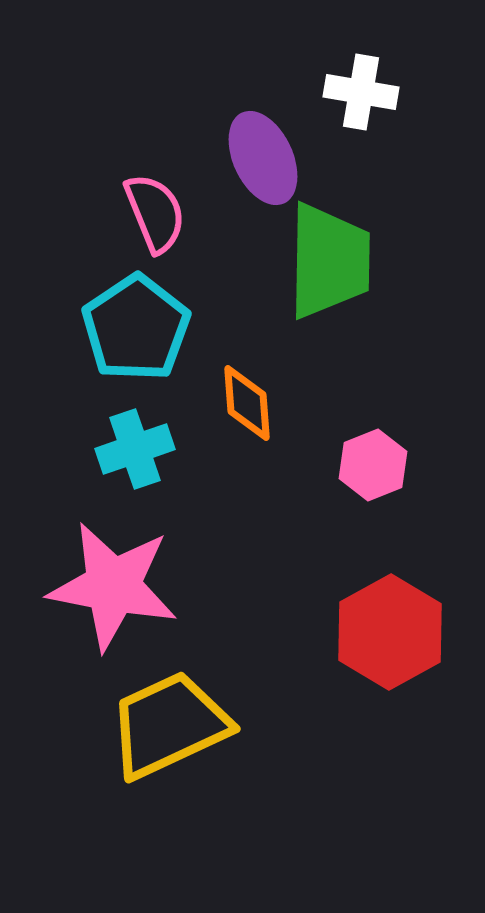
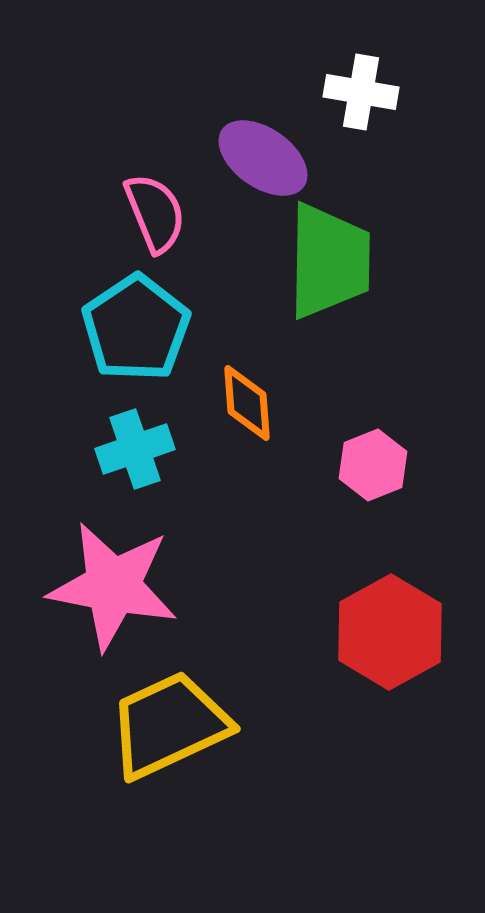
purple ellipse: rotated 30 degrees counterclockwise
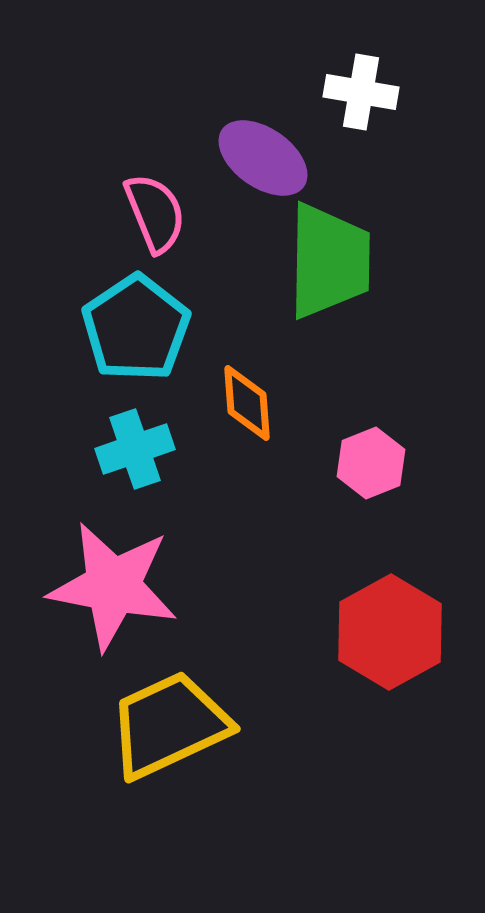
pink hexagon: moved 2 px left, 2 px up
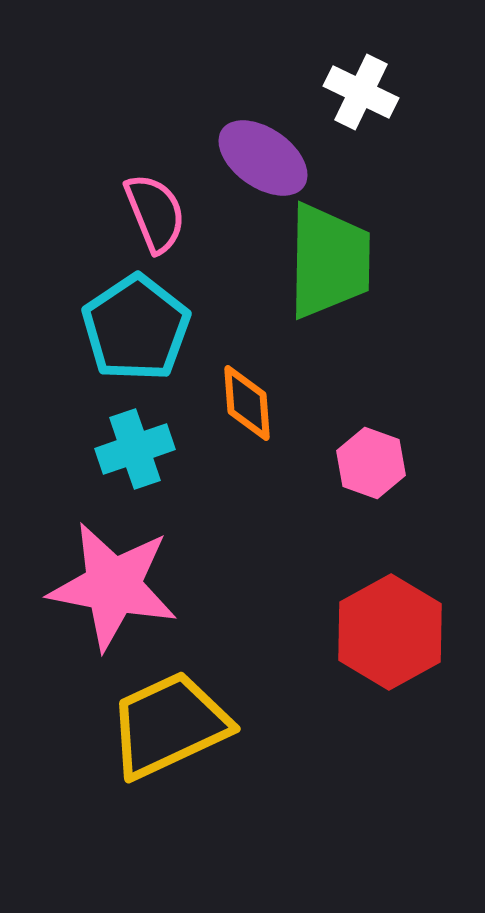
white cross: rotated 16 degrees clockwise
pink hexagon: rotated 18 degrees counterclockwise
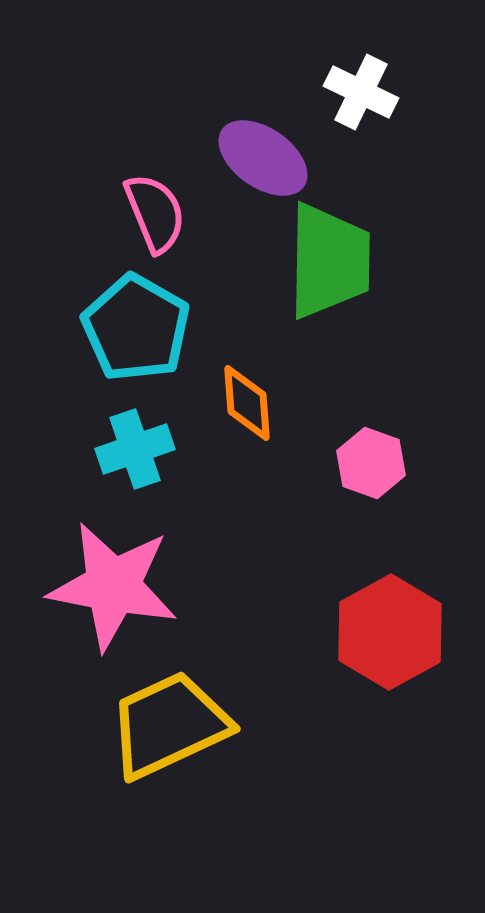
cyan pentagon: rotated 8 degrees counterclockwise
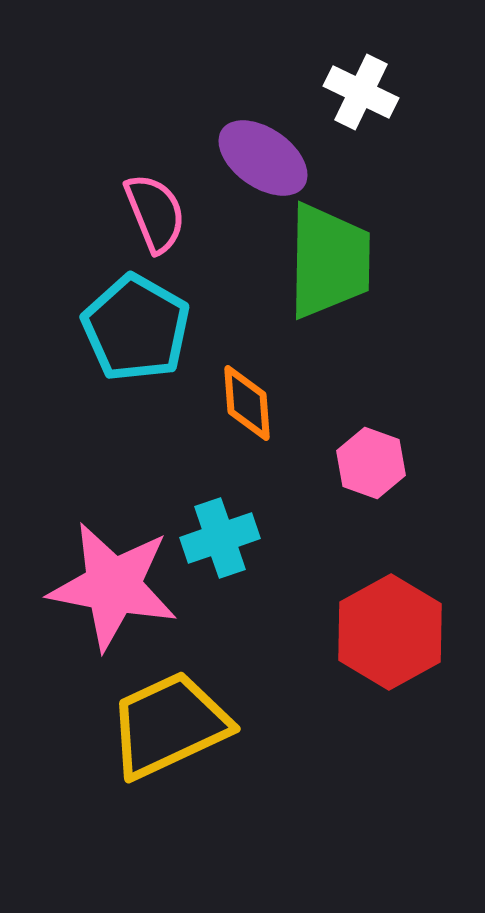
cyan cross: moved 85 px right, 89 px down
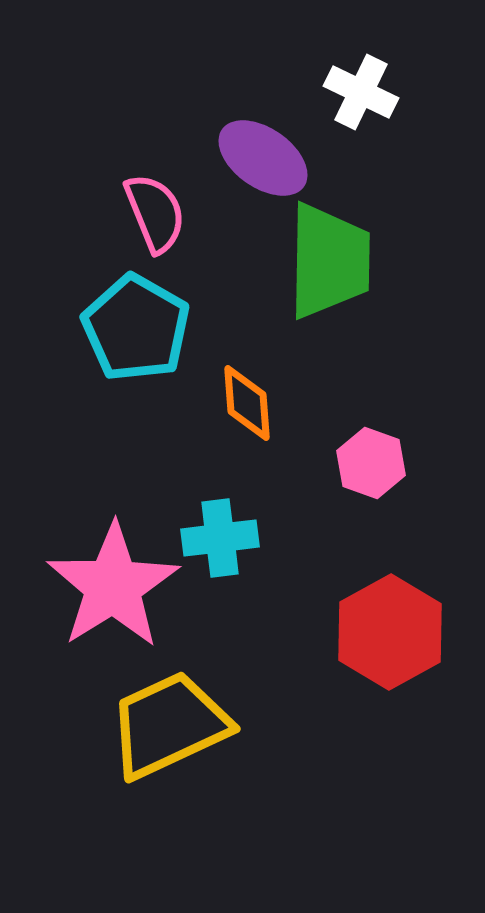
cyan cross: rotated 12 degrees clockwise
pink star: rotated 29 degrees clockwise
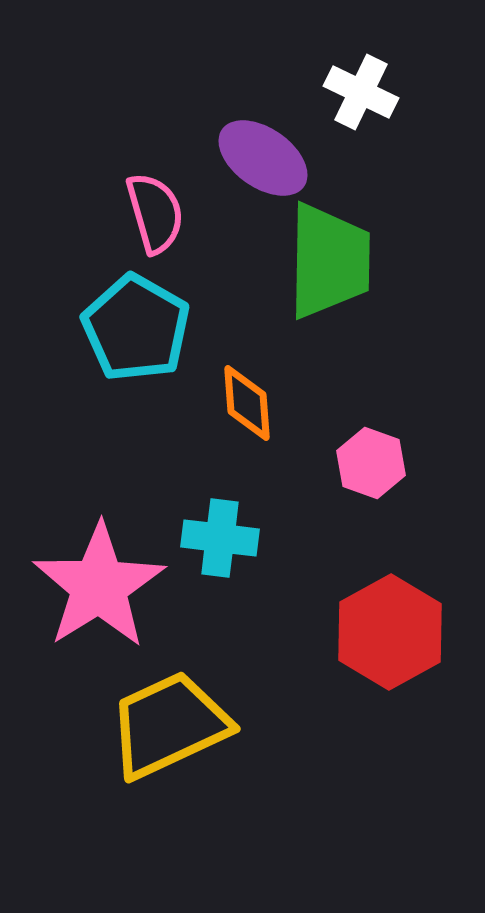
pink semicircle: rotated 6 degrees clockwise
cyan cross: rotated 14 degrees clockwise
pink star: moved 14 px left
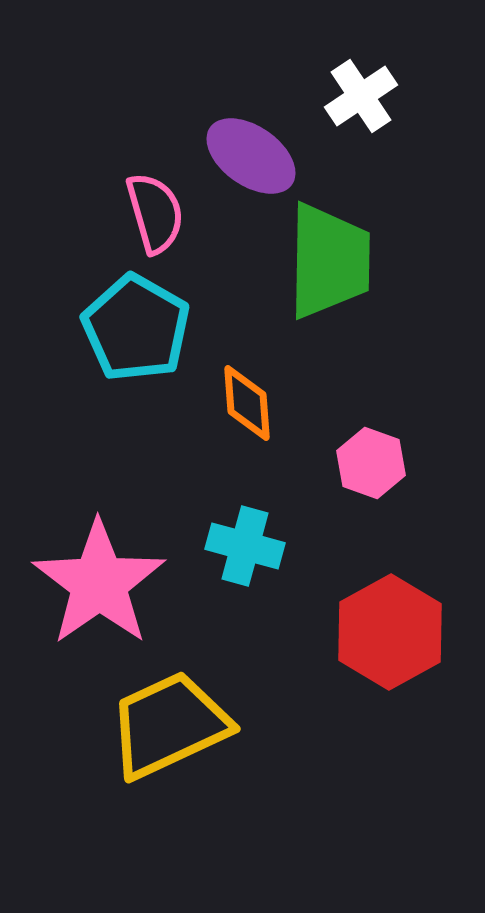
white cross: moved 4 px down; rotated 30 degrees clockwise
purple ellipse: moved 12 px left, 2 px up
cyan cross: moved 25 px right, 8 px down; rotated 8 degrees clockwise
pink star: moved 3 px up; rotated 3 degrees counterclockwise
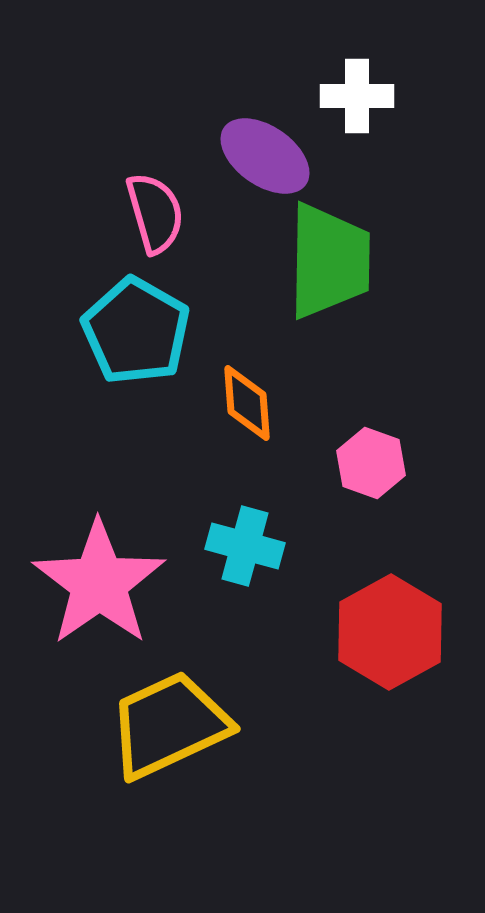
white cross: moved 4 px left; rotated 34 degrees clockwise
purple ellipse: moved 14 px right
cyan pentagon: moved 3 px down
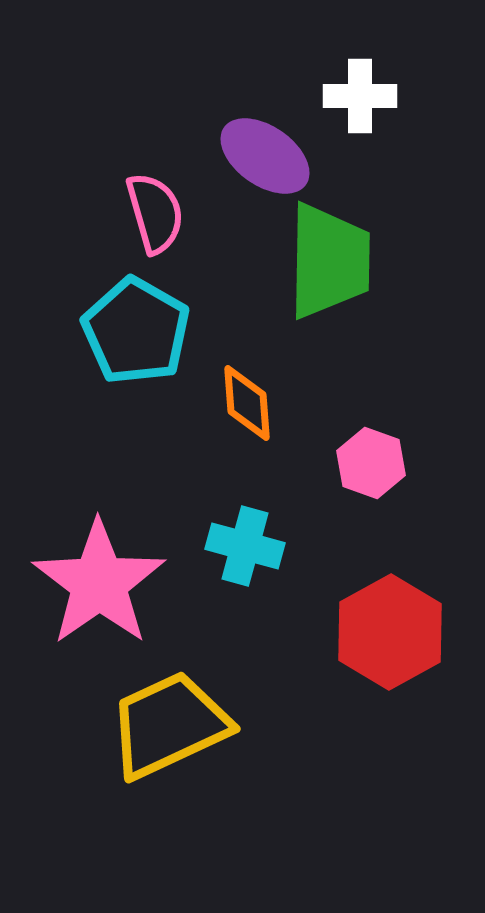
white cross: moved 3 px right
